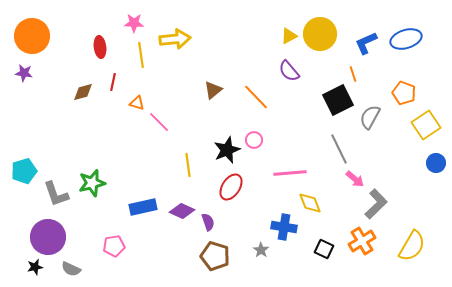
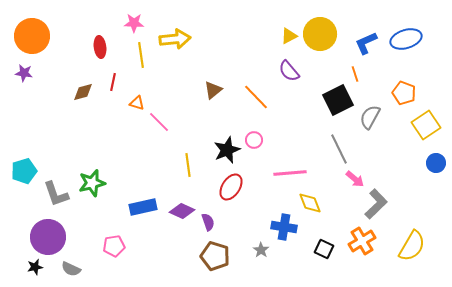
orange line at (353, 74): moved 2 px right
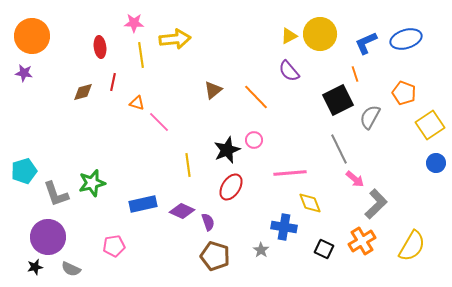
yellow square at (426, 125): moved 4 px right
blue rectangle at (143, 207): moved 3 px up
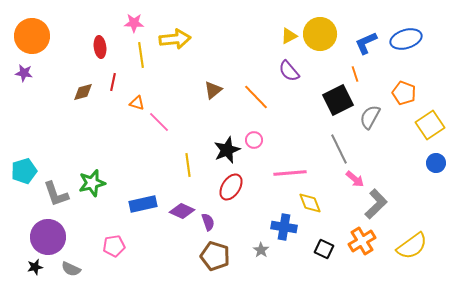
yellow semicircle at (412, 246): rotated 24 degrees clockwise
